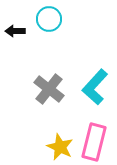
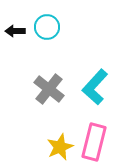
cyan circle: moved 2 px left, 8 px down
yellow star: rotated 24 degrees clockwise
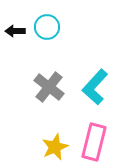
gray cross: moved 2 px up
yellow star: moved 5 px left
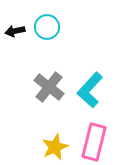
black arrow: rotated 12 degrees counterclockwise
cyan L-shape: moved 5 px left, 3 px down
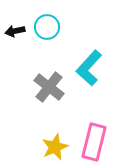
cyan L-shape: moved 1 px left, 22 px up
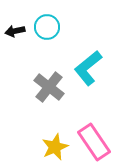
cyan L-shape: moved 1 px left; rotated 9 degrees clockwise
pink rectangle: rotated 48 degrees counterclockwise
